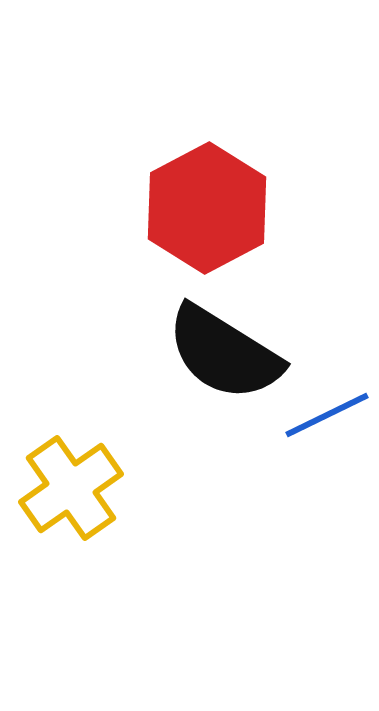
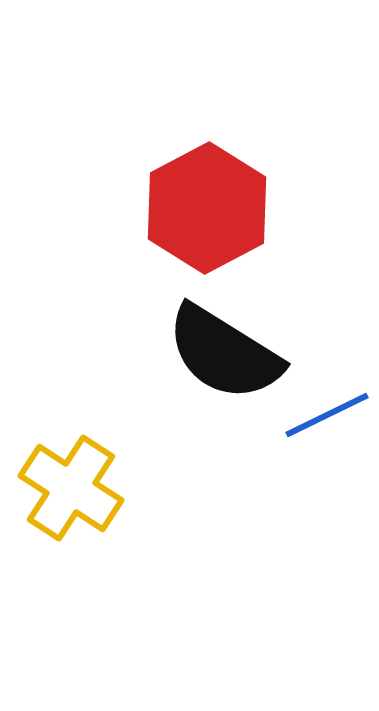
yellow cross: rotated 22 degrees counterclockwise
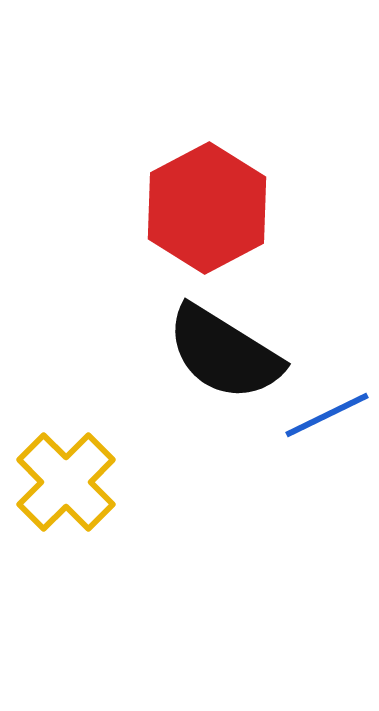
yellow cross: moved 5 px left, 6 px up; rotated 12 degrees clockwise
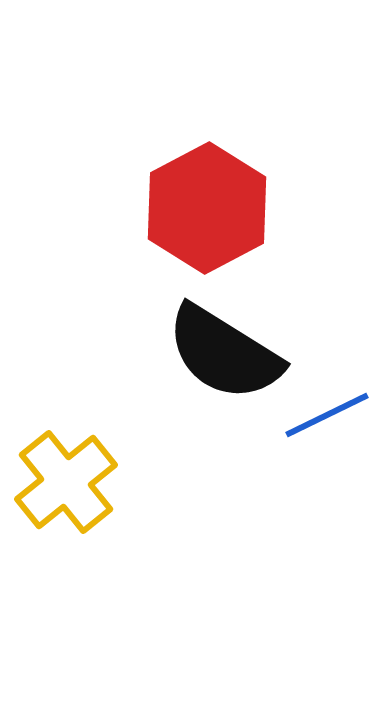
yellow cross: rotated 6 degrees clockwise
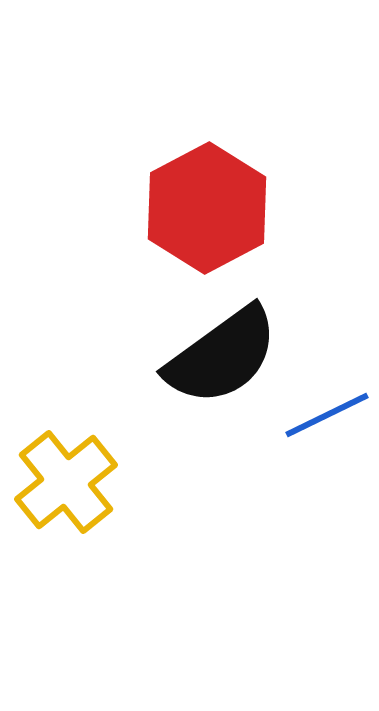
black semicircle: moved 2 px left, 3 px down; rotated 68 degrees counterclockwise
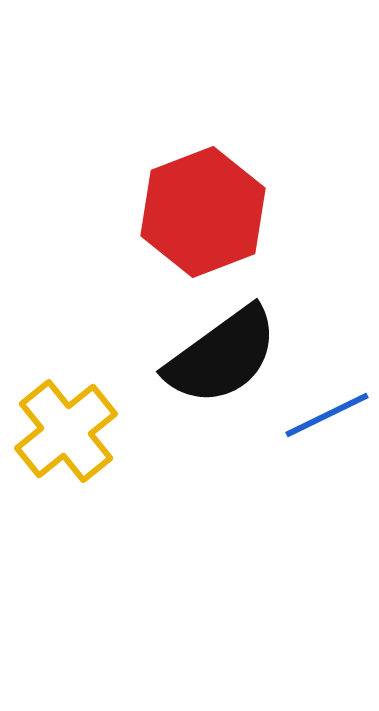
red hexagon: moved 4 px left, 4 px down; rotated 7 degrees clockwise
yellow cross: moved 51 px up
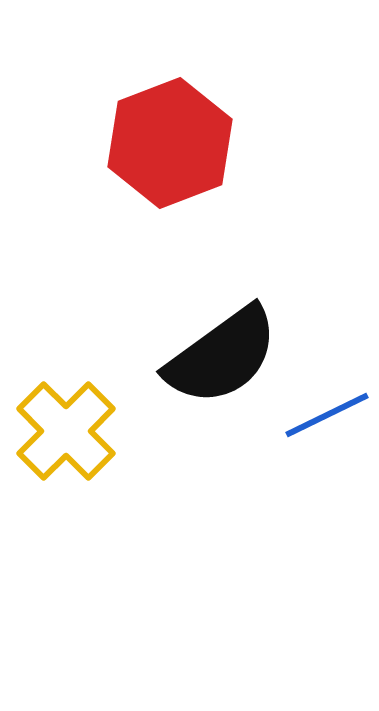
red hexagon: moved 33 px left, 69 px up
yellow cross: rotated 6 degrees counterclockwise
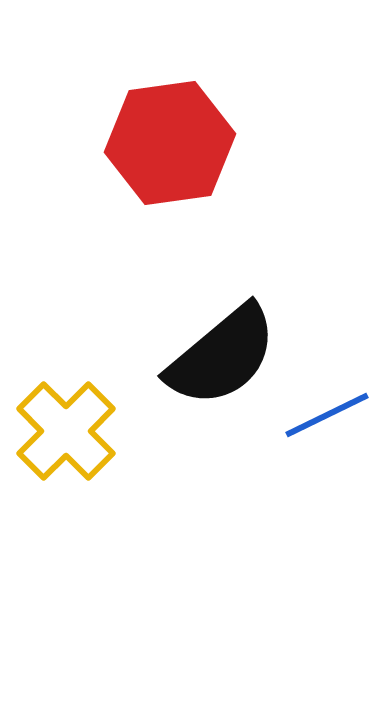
red hexagon: rotated 13 degrees clockwise
black semicircle: rotated 4 degrees counterclockwise
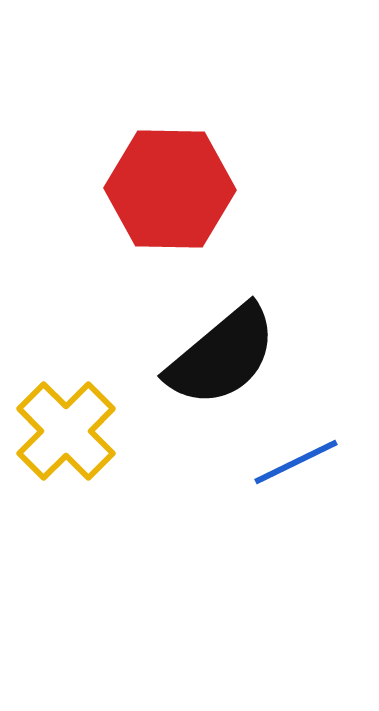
red hexagon: moved 46 px down; rotated 9 degrees clockwise
blue line: moved 31 px left, 47 px down
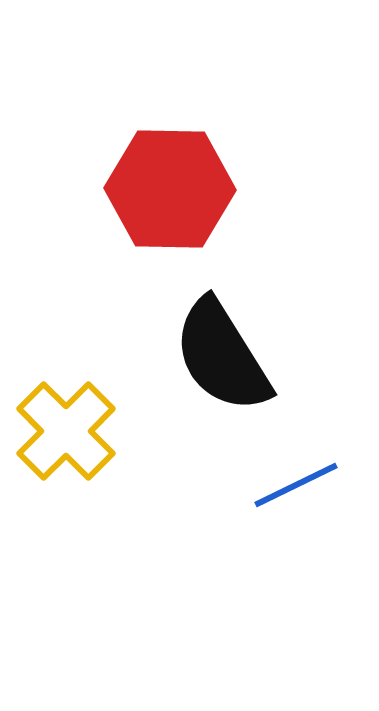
black semicircle: rotated 98 degrees clockwise
blue line: moved 23 px down
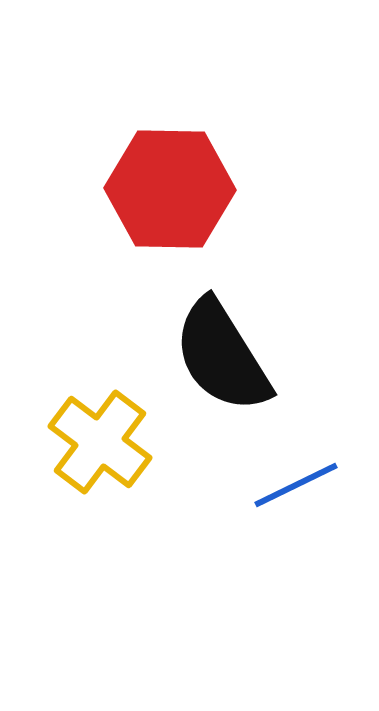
yellow cross: moved 34 px right, 11 px down; rotated 8 degrees counterclockwise
